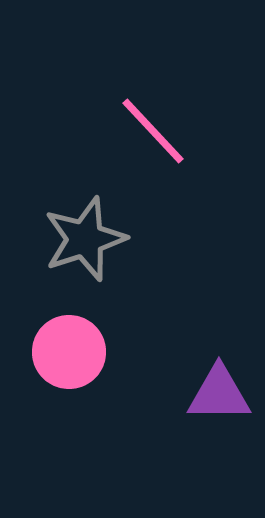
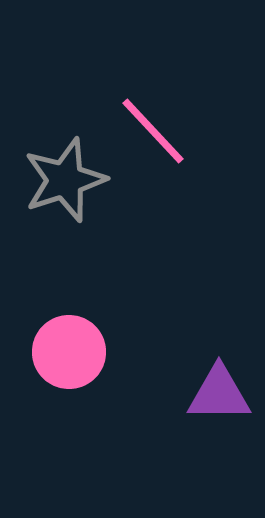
gray star: moved 20 px left, 59 px up
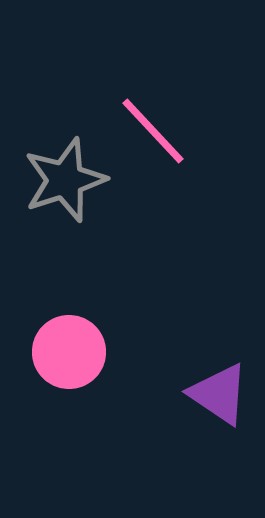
purple triangle: rotated 34 degrees clockwise
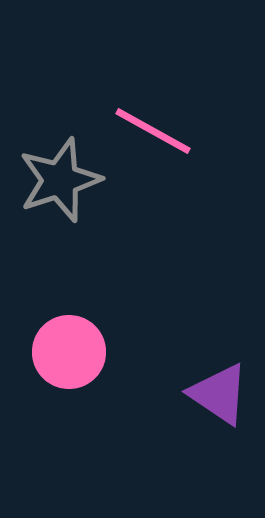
pink line: rotated 18 degrees counterclockwise
gray star: moved 5 px left
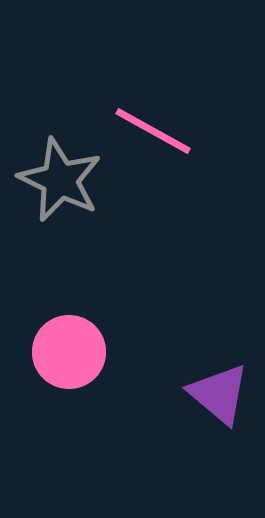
gray star: rotated 28 degrees counterclockwise
purple triangle: rotated 6 degrees clockwise
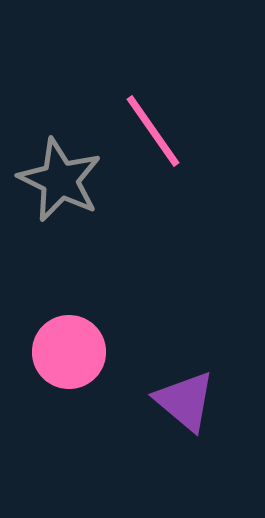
pink line: rotated 26 degrees clockwise
purple triangle: moved 34 px left, 7 px down
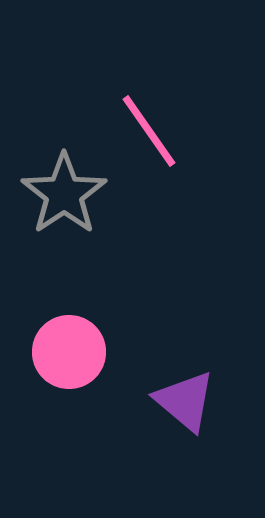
pink line: moved 4 px left
gray star: moved 4 px right, 14 px down; rotated 12 degrees clockwise
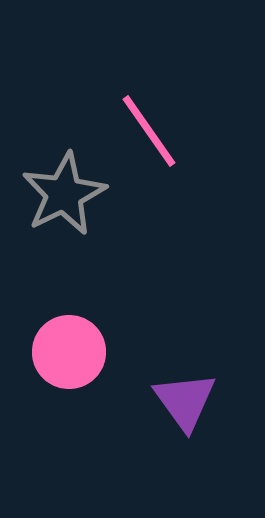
gray star: rotated 8 degrees clockwise
purple triangle: rotated 14 degrees clockwise
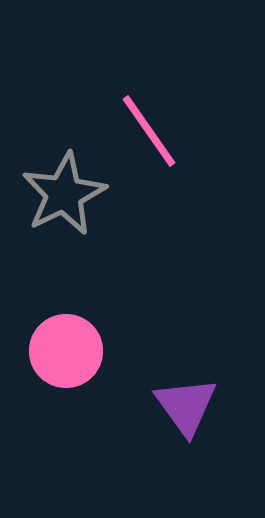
pink circle: moved 3 px left, 1 px up
purple triangle: moved 1 px right, 5 px down
